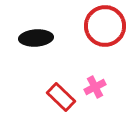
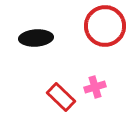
pink cross: rotated 10 degrees clockwise
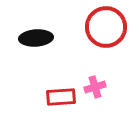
red circle: moved 1 px right, 1 px down
red rectangle: rotated 48 degrees counterclockwise
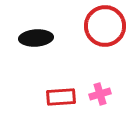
red circle: moved 1 px left, 1 px up
pink cross: moved 5 px right, 7 px down
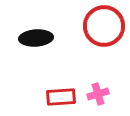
red circle: moved 1 px left
pink cross: moved 2 px left
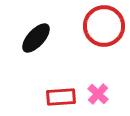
black ellipse: rotated 44 degrees counterclockwise
pink cross: rotated 30 degrees counterclockwise
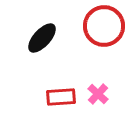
black ellipse: moved 6 px right
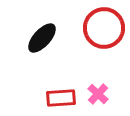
red circle: moved 2 px down
red rectangle: moved 1 px down
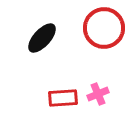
pink cross: rotated 25 degrees clockwise
red rectangle: moved 2 px right
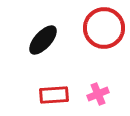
black ellipse: moved 1 px right, 2 px down
red rectangle: moved 9 px left, 3 px up
